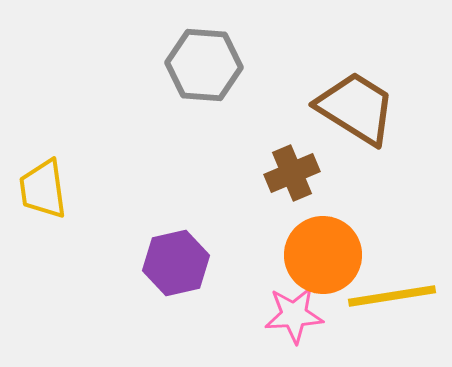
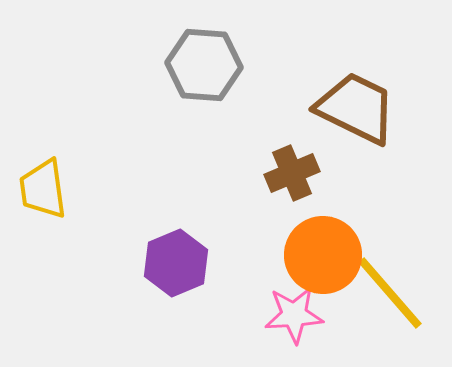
brown trapezoid: rotated 6 degrees counterclockwise
purple hexagon: rotated 10 degrees counterclockwise
yellow line: moved 2 px left, 3 px up; rotated 58 degrees clockwise
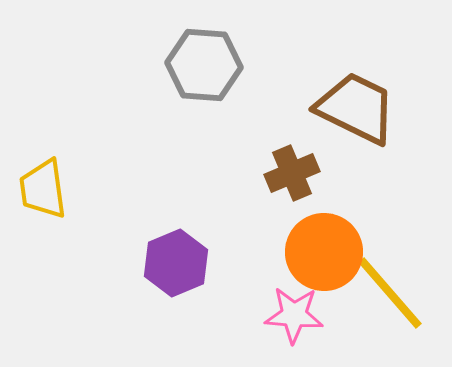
orange circle: moved 1 px right, 3 px up
pink star: rotated 8 degrees clockwise
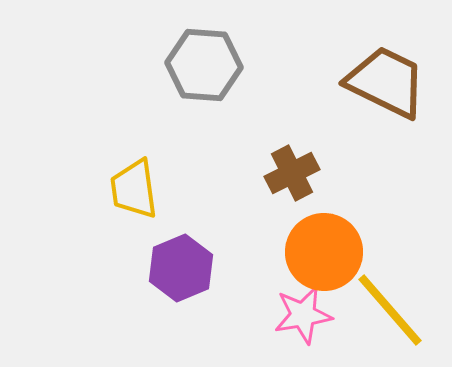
brown trapezoid: moved 30 px right, 26 px up
brown cross: rotated 4 degrees counterclockwise
yellow trapezoid: moved 91 px right
purple hexagon: moved 5 px right, 5 px down
yellow line: moved 17 px down
pink star: moved 9 px right; rotated 14 degrees counterclockwise
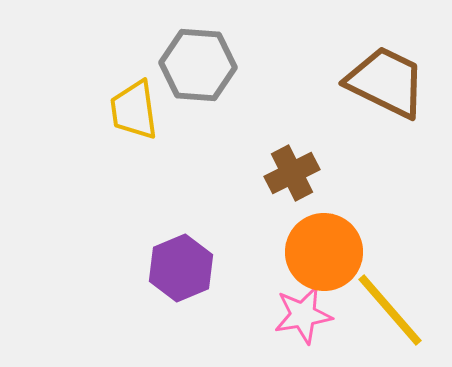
gray hexagon: moved 6 px left
yellow trapezoid: moved 79 px up
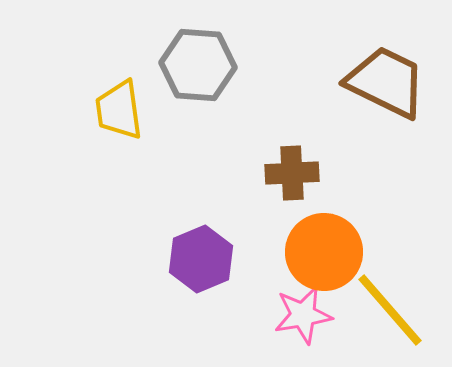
yellow trapezoid: moved 15 px left
brown cross: rotated 24 degrees clockwise
purple hexagon: moved 20 px right, 9 px up
